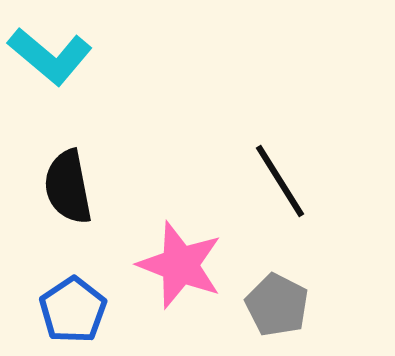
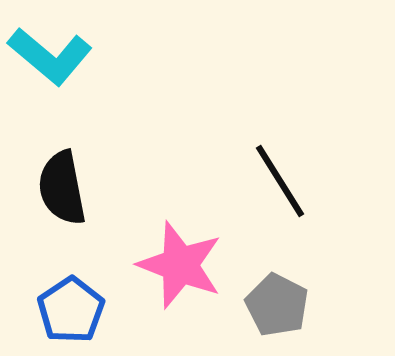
black semicircle: moved 6 px left, 1 px down
blue pentagon: moved 2 px left
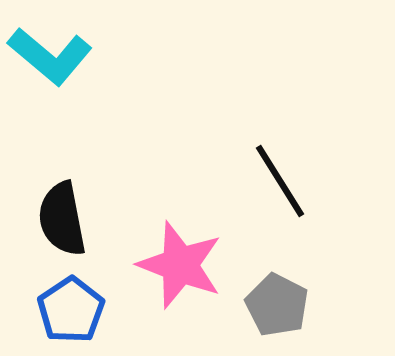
black semicircle: moved 31 px down
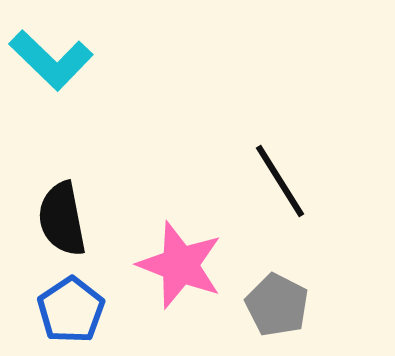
cyan L-shape: moved 1 px right, 4 px down; rotated 4 degrees clockwise
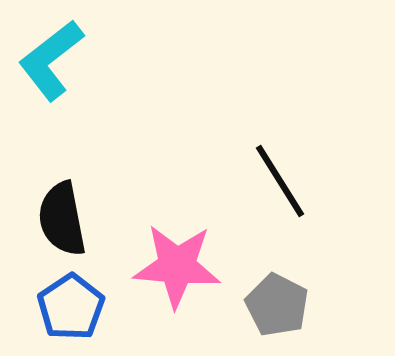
cyan L-shape: rotated 98 degrees clockwise
pink star: moved 3 px left, 1 px down; rotated 16 degrees counterclockwise
blue pentagon: moved 3 px up
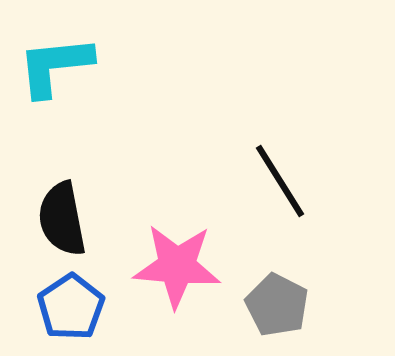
cyan L-shape: moved 4 px right, 6 px down; rotated 32 degrees clockwise
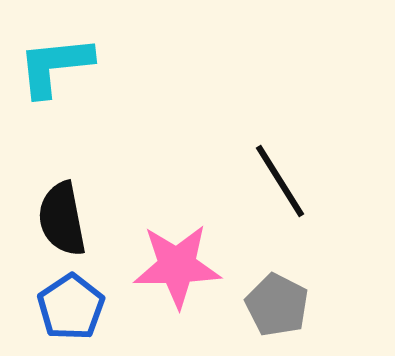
pink star: rotated 6 degrees counterclockwise
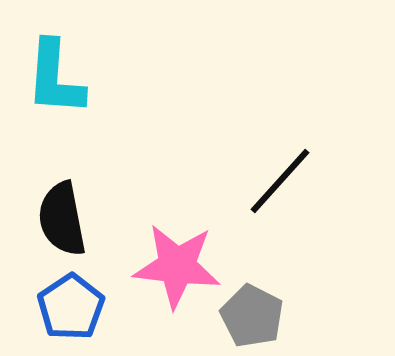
cyan L-shape: moved 12 px down; rotated 80 degrees counterclockwise
black line: rotated 74 degrees clockwise
pink star: rotated 8 degrees clockwise
gray pentagon: moved 25 px left, 11 px down
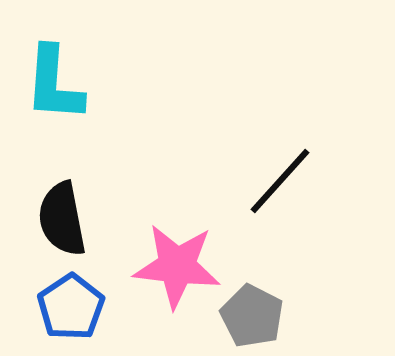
cyan L-shape: moved 1 px left, 6 px down
